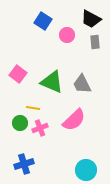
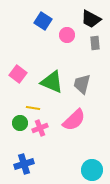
gray rectangle: moved 1 px down
gray trapezoid: rotated 40 degrees clockwise
cyan circle: moved 6 px right
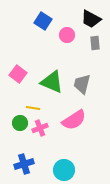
pink semicircle: rotated 10 degrees clockwise
cyan circle: moved 28 px left
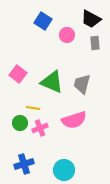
pink semicircle: rotated 15 degrees clockwise
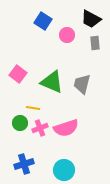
pink semicircle: moved 8 px left, 8 px down
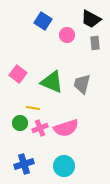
cyan circle: moved 4 px up
